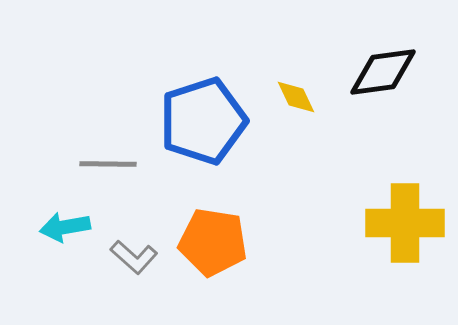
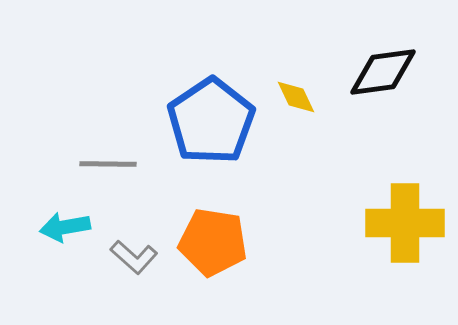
blue pentagon: moved 8 px right; rotated 16 degrees counterclockwise
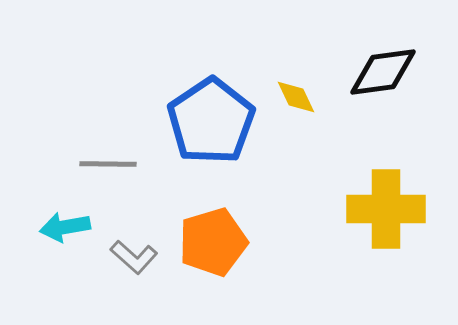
yellow cross: moved 19 px left, 14 px up
orange pentagon: rotated 26 degrees counterclockwise
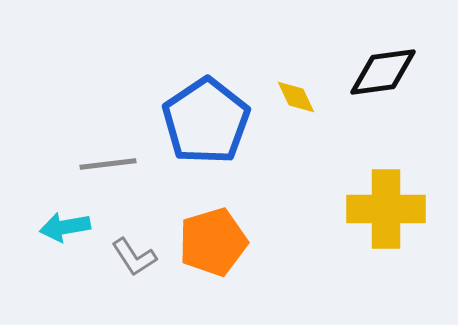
blue pentagon: moved 5 px left
gray line: rotated 8 degrees counterclockwise
gray L-shape: rotated 15 degrees clockwise
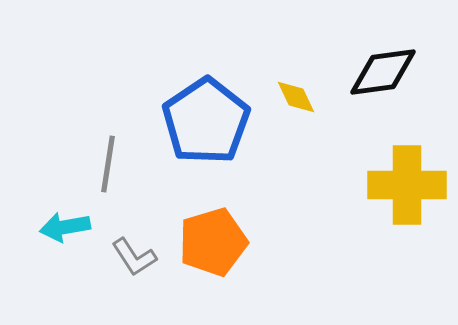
gray line: rotated 74 degrees counterclockwise
yellow cross: moved 21 px right, 24 px up
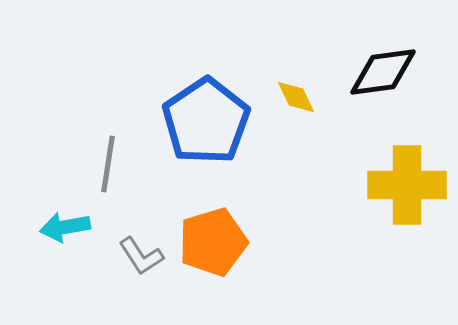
gray L-shape: moved 7 px right, 1 px up
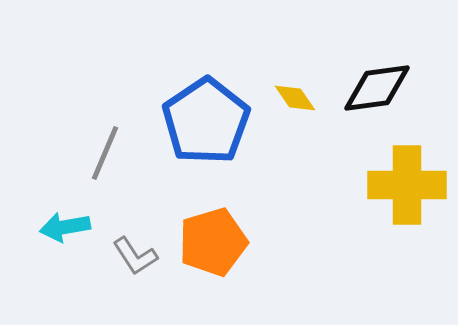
black diamond: moved 6 px left, 16 px down
yellow diamond: moved 1 px left, 1 px down; rotated 9 degrees counterclockwise
gray line: moved 3 px left, 11 px up; rotated 14 degrees clockwise
gray L-shape: moved 6 px left
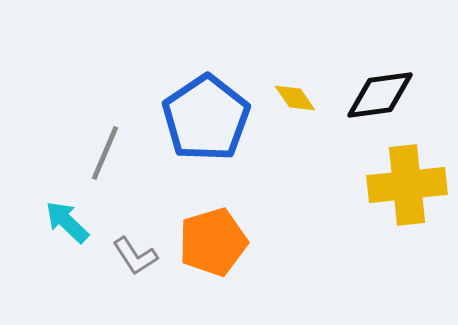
black diamond: moved 3 px right, 7 px down
blue pentagon: moved 3 px up
yellow cross: rotated 6 degrees counterclockwise
cyan arrow: moved 2 px right, 5 px up; rotated 54 degrees clockwise
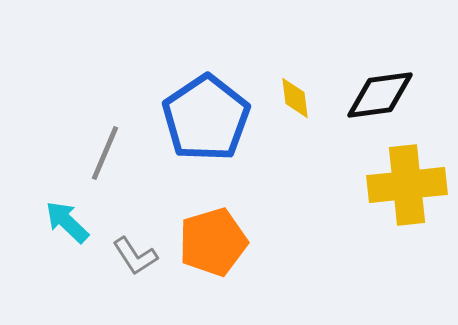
yellow diamond: rotated 27 degrees clockwise
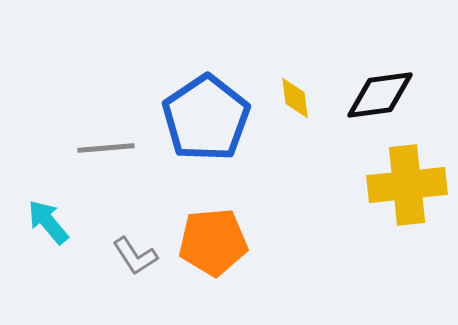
gray line: moved 1 px right, 5 px up; rotated 62 degrees clockwise
cyan arrow: moved 19 px left; rotated 6 degrees clockwise
orange pentagon: rotated 12 degrees clockwise
